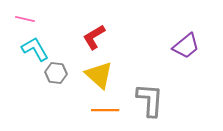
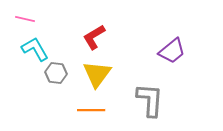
purple trapezoid: moved 14 px left, 5 px down
yellow triangle: moved 2 px left, 1 px up; rotated 24 degrees clockwise
orange line: moved 14 px left
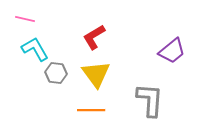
yellow triangle: moved 1 px left; rotated 12 degrees counterclockwise
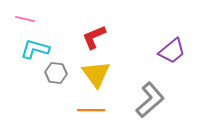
red L-shape: rotated 8 degrees clockwise
cyan L-shape: rotated 44 degrees counterclockwise
gray L-shape: rotated 45 degrees clockwise
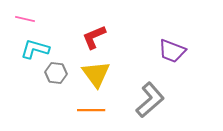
purple trapezoid: rotated 60 degrees clockwise
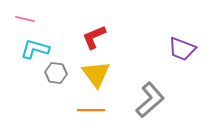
purple trapezoid: moved 10 px right, 2 px up
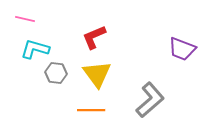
yellow triangle: moved 1 px right
